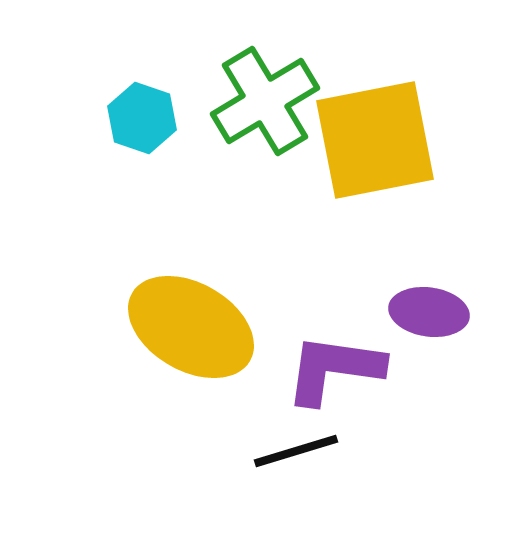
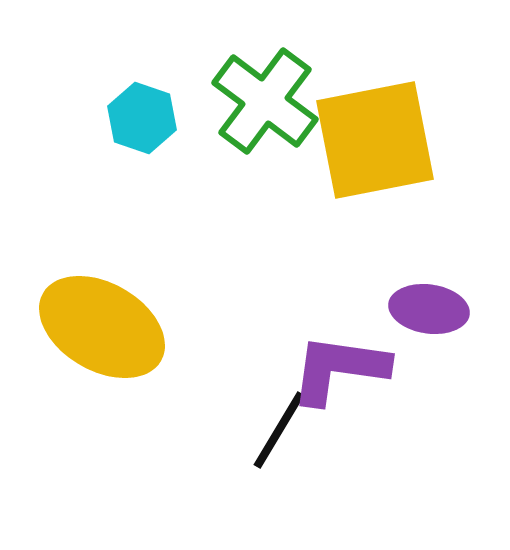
green cross: rotated 22 degrees counterclockwise
purple ellipse: moved 3 px up
yellow ellipse: moved 89 px left
purple L-shape: moved 5 px right
black line: moved 17 px left, 21 px up; rotated 42 degrees counterclockwise
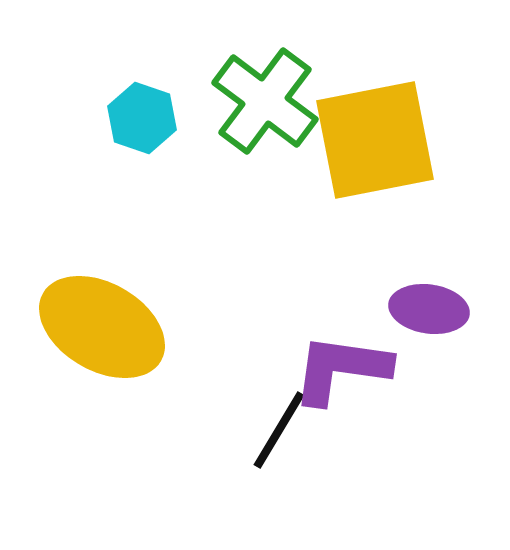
purple L-shape: moved 2 px right
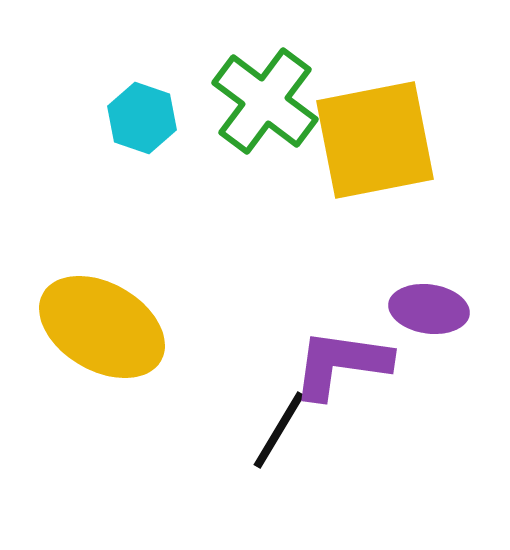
purple L-shape: moved 5 px up
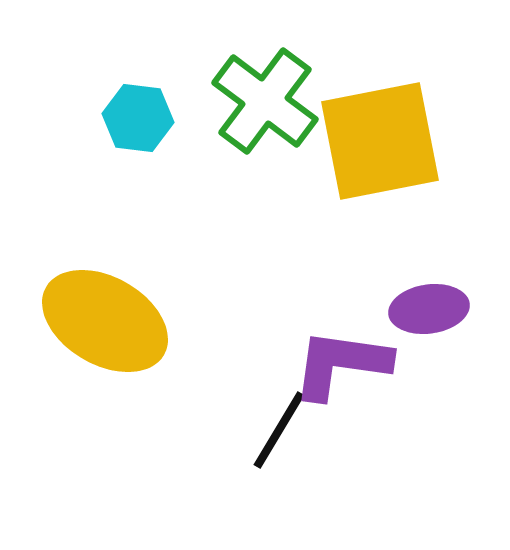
cyan hexagon: moved 4 px left; rotated 12 degrees counterclockwise
yellow square: moved 5 px right, 1 px down
purple ellipse: rotated 16 degrees counterclockwise
yellow ellipse: moved 3 px right, 6 px up
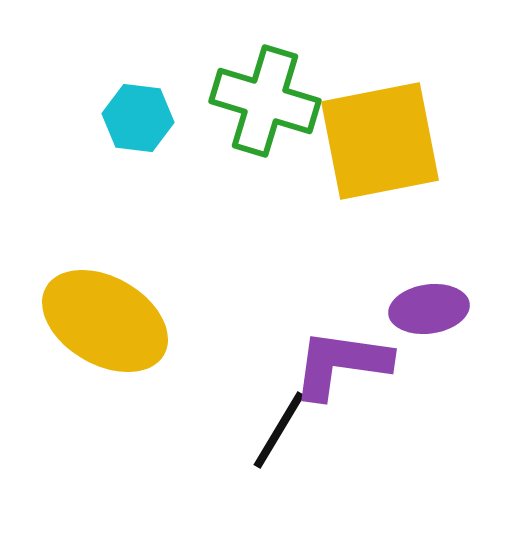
green cross: rotated 20 degrees counterclockwise
